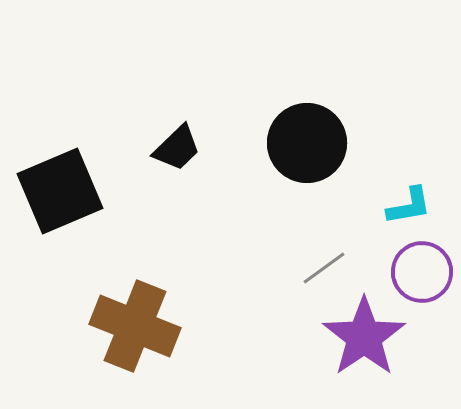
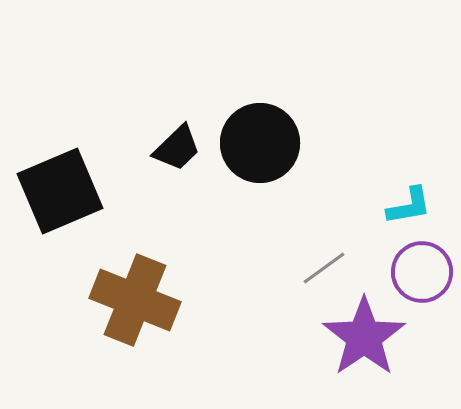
black circle: moved 47 px left
brown cross: moved 26 px up
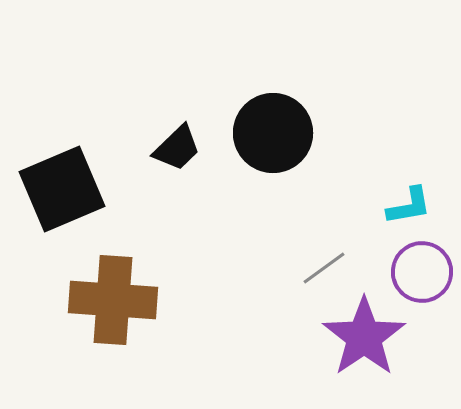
black circle: moved 13 px right, 10 px up
black square: moved 2 px right, 2 px up
brown cross: moved 22 px left; rotated 18 degrees counterclockwise
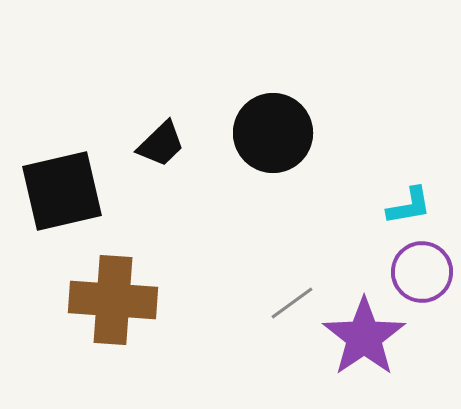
black trapezoid: moved 16 px left, 4 px up
black square: moved 2 px down; rotated 10 degrees clockwise
gray line: moved 32 px left, 35 px down
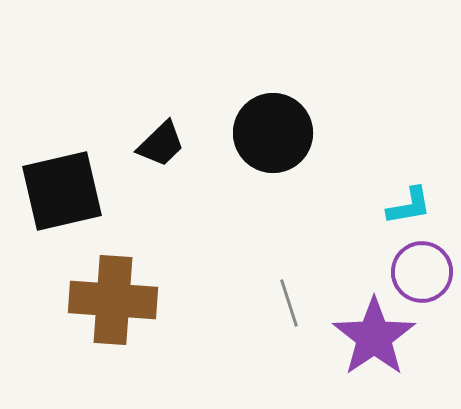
gray line: moved 3 px left; rotated 72 degrees counterclockwise
purple star: moved 10 px right
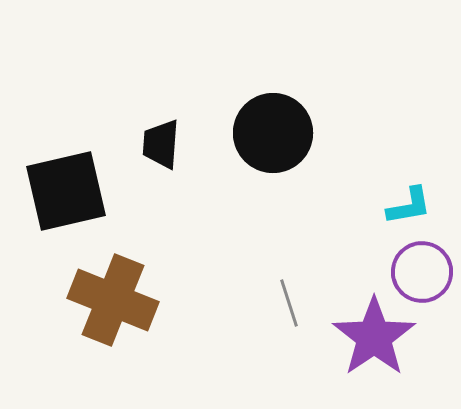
black trapezoid: rotated 138 degrees clockwise
black square: moved 4 px right
brown cross: rotated 18 degrees clockwise
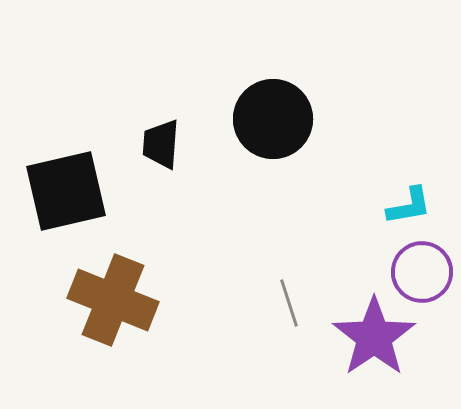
black circle: moved 14 px up
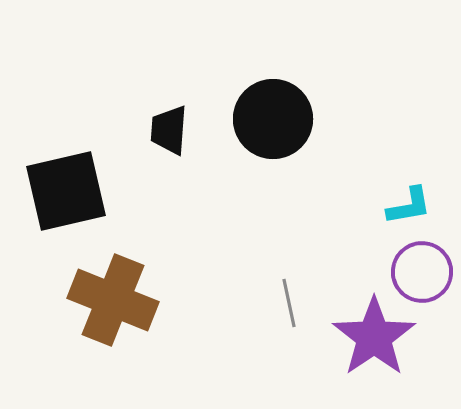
black trapezoid: moved 8 px right, 14 px up
gray line: rotated 6 degrees clockwise
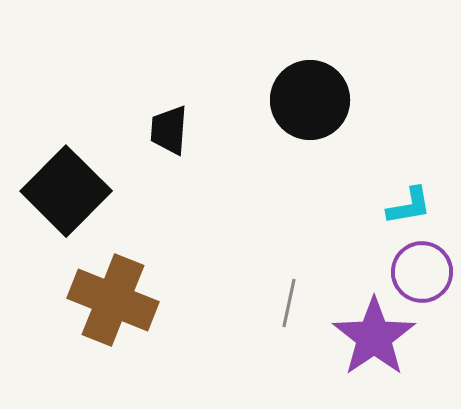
black circle: moved 37 px right, 19 px up
black square: rotated 32 degrees counterclockwise
gray line: rotated 24 degrees clockwise
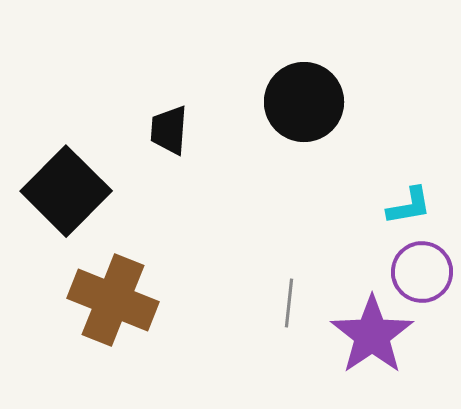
black circle: moved 6 px left, 2 px down
gray line: rotated 6 degrees counterclockwise
purple star: moved 2 px left, 2 px up
